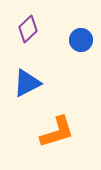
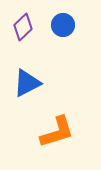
purple diamond: moved 5 px left, 2 px up
blue circle: moved 18 px left, 15 px up
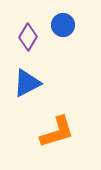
purple diamond: moved 5 px right, 10 px down; rotated 16 degrees counterclockwise
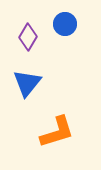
blue circle: moved 2 px right, 1 px up
blue triangle: rotated 24 degrees counterclockwise
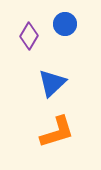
purple diamond: moved 1 px right, 1 px up
blue triangle: moved 25 px right; rotated 8 degrees clockwise
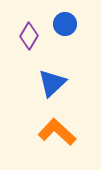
orange L-shape: rotated 120 degrees counterclockwise
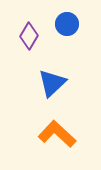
blue circle: moved 2 px right
orange L-shape: moved 2 px down
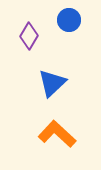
blue circle: moved 2 px right, 4 px up
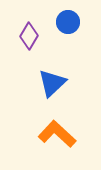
blue circle: moved 1 px left, 2 px down
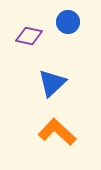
purple diamond: rotated 72 degrees clockwise
orange L-shape: moved 2 px up
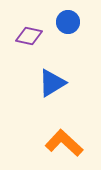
blue triangle: rotated 12 degrees clockwise
orange L-shape: moved 7 px right, 11 px down
